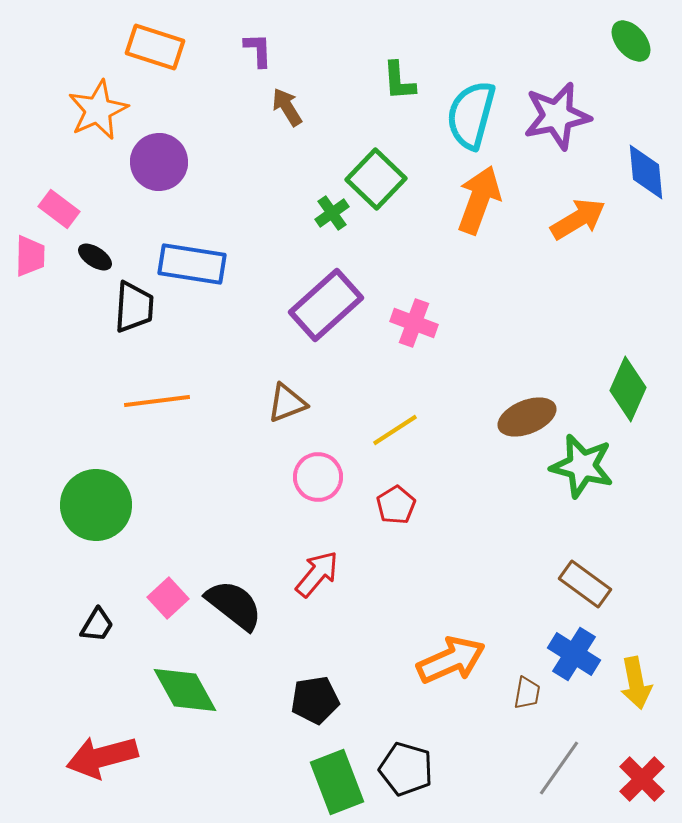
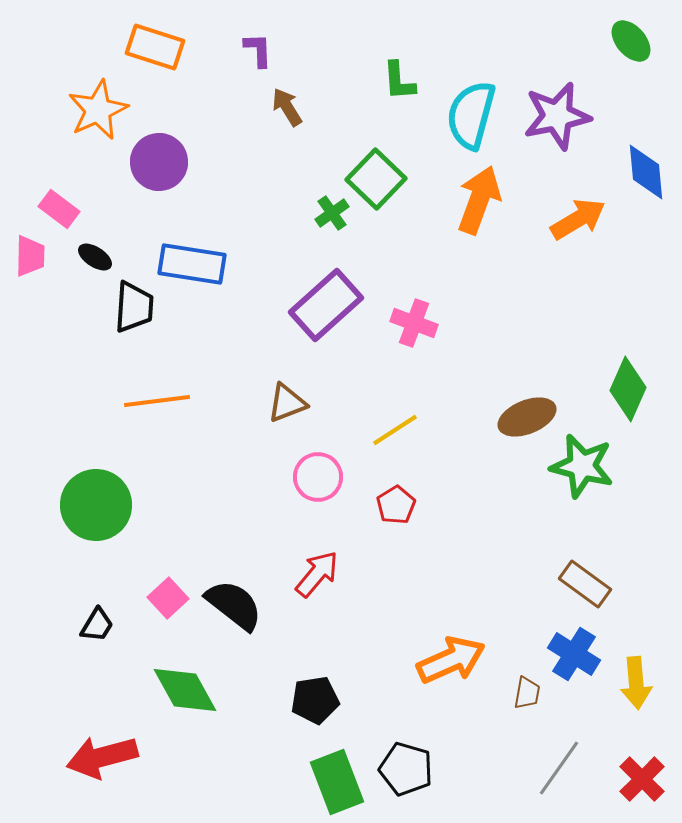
yellow arrow at (636, 683): rotated 6 degrees clockwise
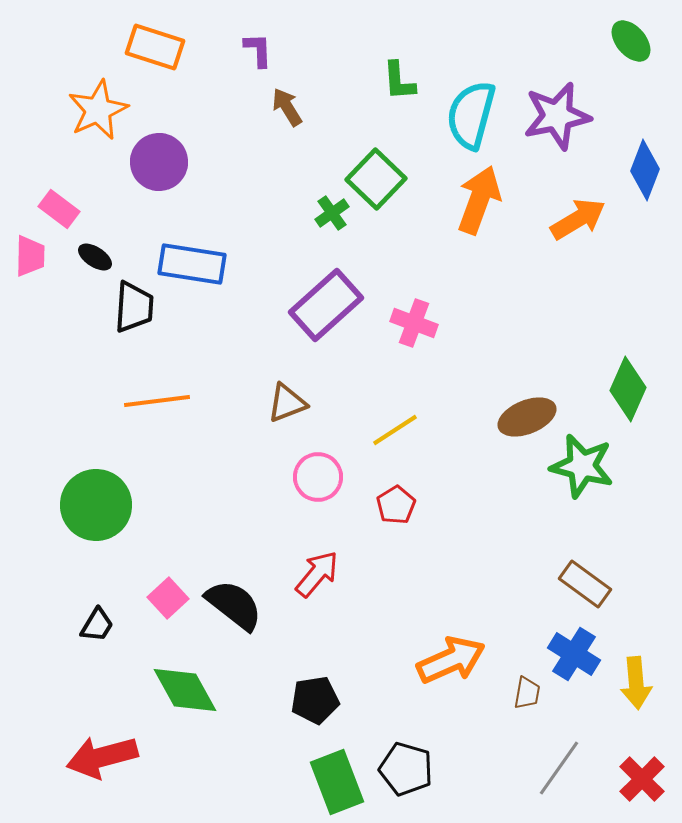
blue diamond at (646, 172): moved 1 px left, 2 px up; rotated 26 degrees clockwise
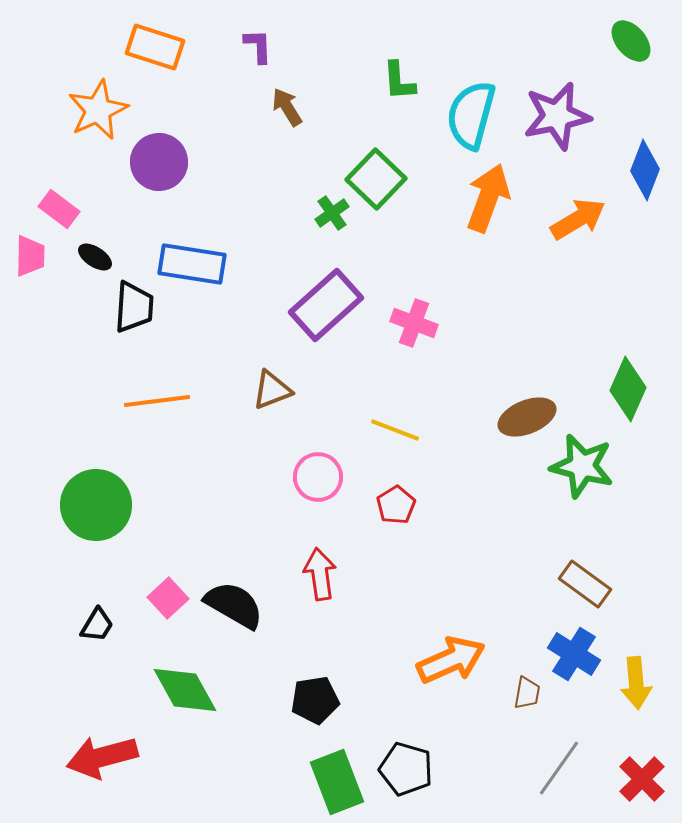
purple L-shape at (258, 50): moved 4 px up
orange arrow at (479, 200): moved 9 px right, 2 px up
brown triangle at (287, 403): moved 15 px left, 13 px up
yellow line at (395, 430): rotated 54 degrees clockwise
red arrow at (317, 574): moved 3 px right; rotated 48 degrees counterclockwise
black semicircle at (234, 605): rotated 8 degrees counterclockwise
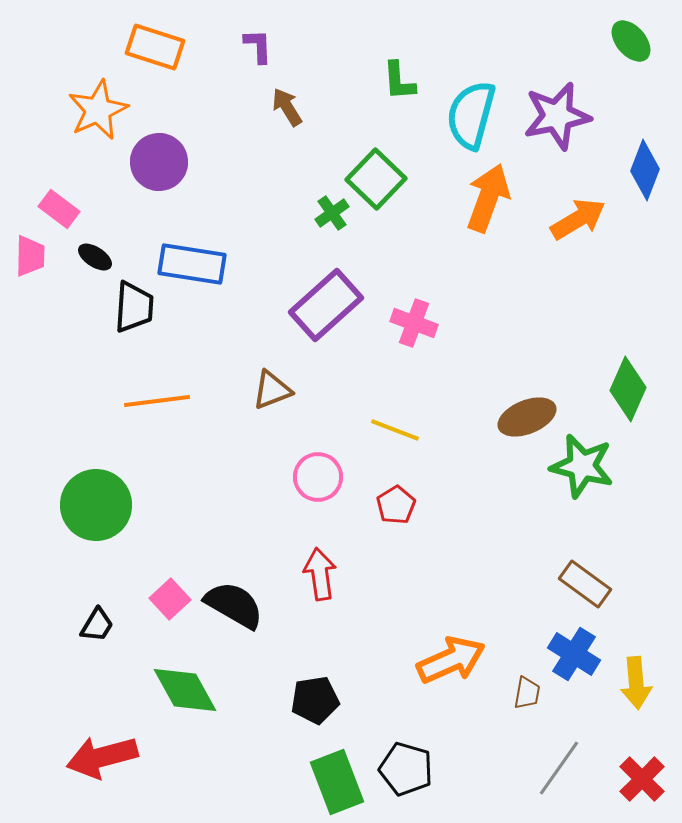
pink square at (168, 598): moved 2 px right, 1 px down
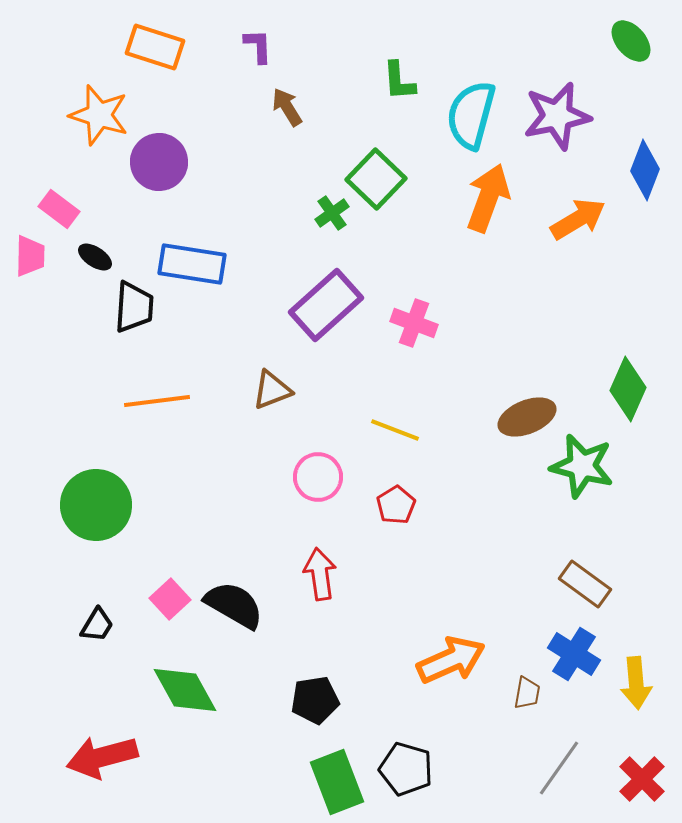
orange star at (98, 110): moved 1 px right, 5 px down; rotated 30 degrees counterclockwise
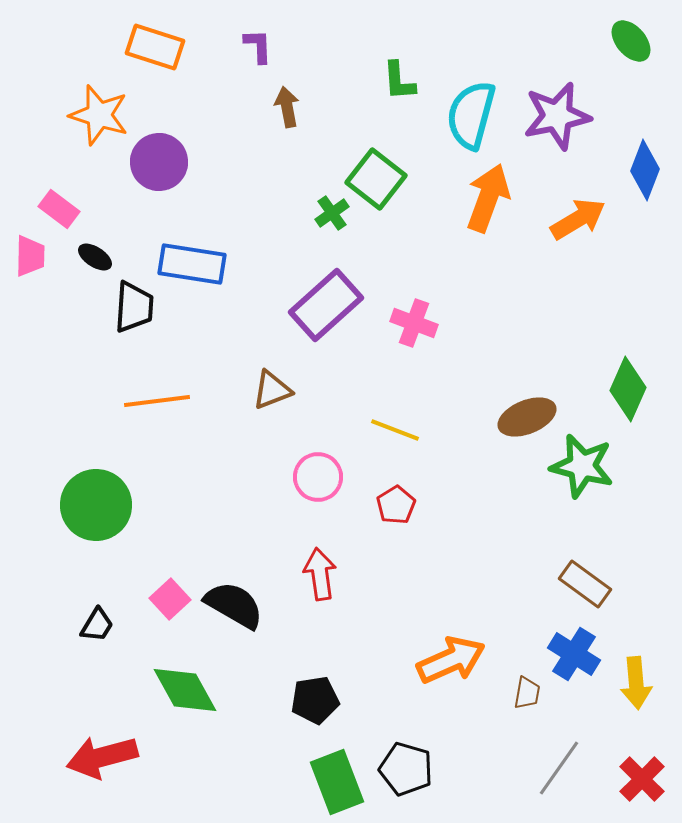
brown arrow at (287, 107): rotated 21 degrees clockwise
green square at (376, 179): rotated 6 degrees counterclockwise
